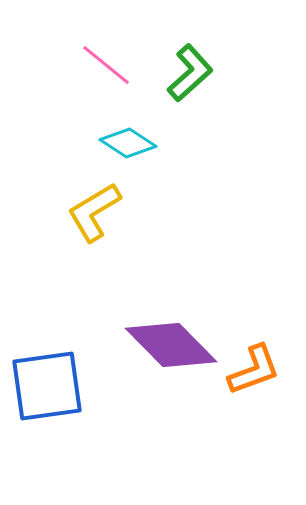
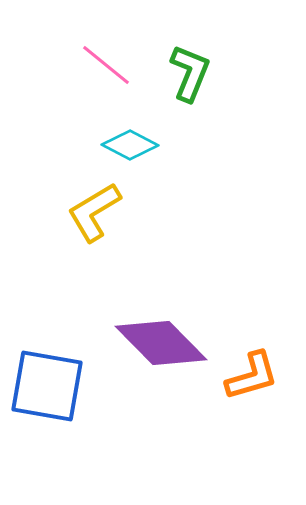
green L-shape: rotated 26 degrees counterclockwise
cyan diamond: moved 2 px right, 2 px down; rotated 6 degrees counterclockwise
purple diamond: moved 10 px left, 2 px up
orange L-shape: moved 2 px left, 6 px down; rotated 4 degrees clockwise
blue square: rotated 18 degrees clockwise
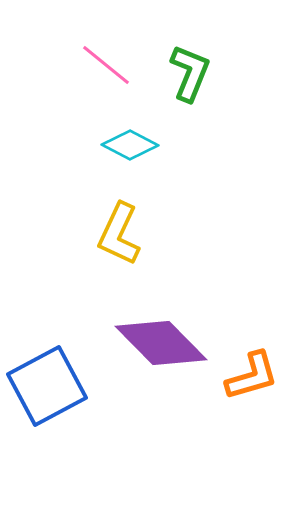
yellow L-shape: moved 25 px right, 22 px down; rotated 34 degrees counterclockwise
blue square: rotated 38 degrees counterclockwise
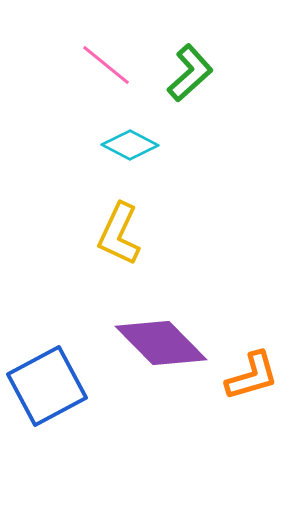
green L-shape: rotated 26 degrees clockwise
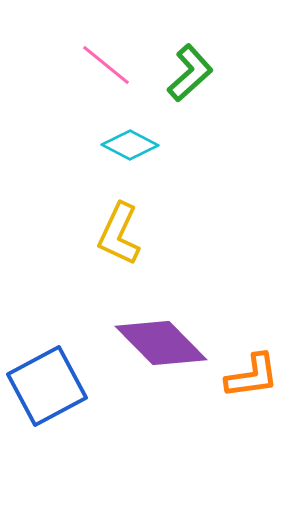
orange L-shape: rotated 8 degrees clockwise
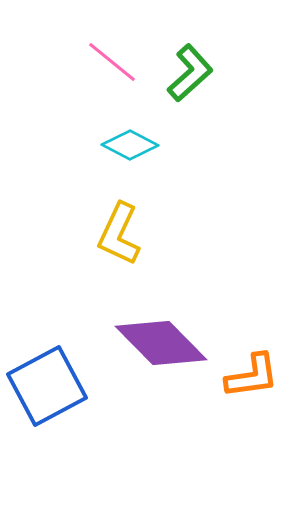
pink line: moved 6 px right, 3 px up
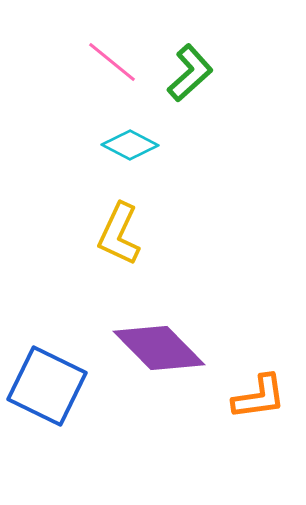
purple diamond: moved 2 px left, 5 px down
orange L-shape: moved 7 px right, 21 px down
blue square: rotated 36 degrees counterclockwise
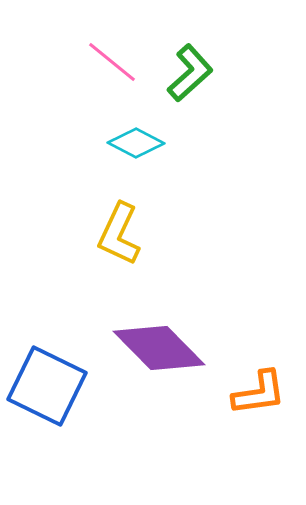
cyan diamond: moved 6 px right, 2 px up
orange L-shape: moved 4 px up
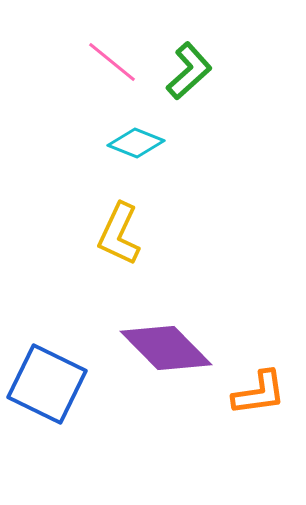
green L-shape: moved 1 px left, 2 px up
cyan diamond: rotated 6 degrees counterclockwise
purple diamond: moved 7 px right
blue square: moved 2 px up
